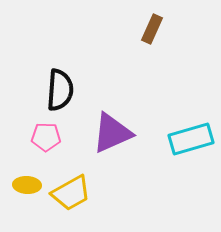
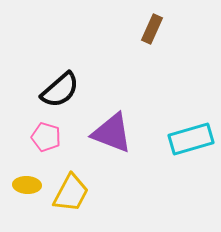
black semicircle: rotated 45 degrees clockwise
purple triangle: rotated 45 degrees clockwise
pink pentagon: rotated 16 degrees clockwise
yellow trapezoid: rotated 33 degrees counterclockwise
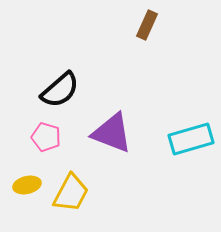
brown rectangle: moved 5 px left, 4 px up
yellow ellipse: rotated 16 degrees counterclockwise
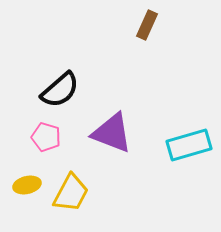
cyan rectangle: moved 2 px left, 6 px down
